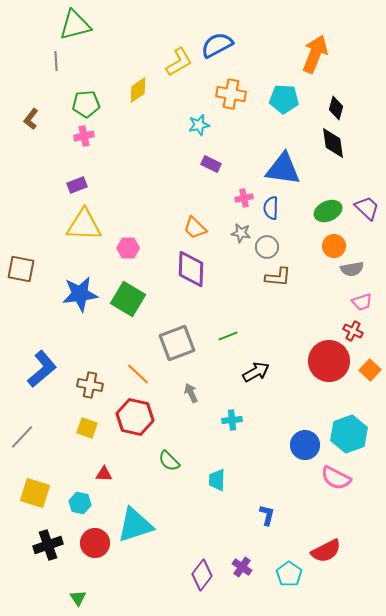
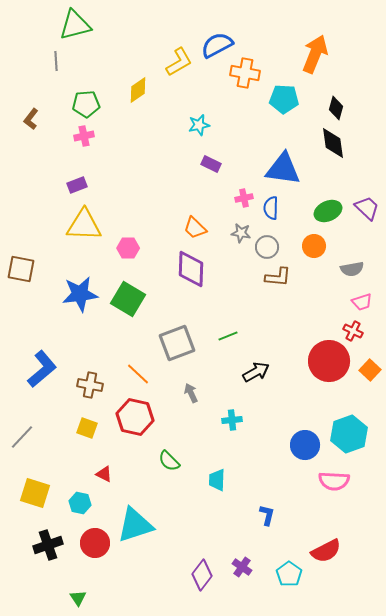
orange cross at (231, 94): moved 14 px right, 21 px up
orange circle at (334, 246): moved 20 px left
red triangle at (104, 474): rotated 24 degrees clockwise
pink semicircle at (336, 478): moved 2 px left, 3 px down; rotated 24 degrees counterclockwise
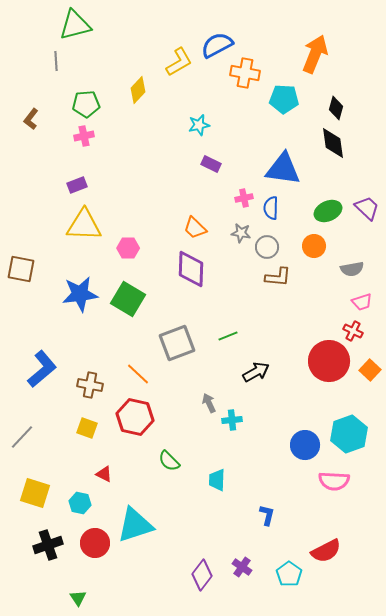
yellow diamond at (138, 90): rotated 12 degrees counterclockwise
gray arrow at (191, 393): moved 18 px right, 10 px down
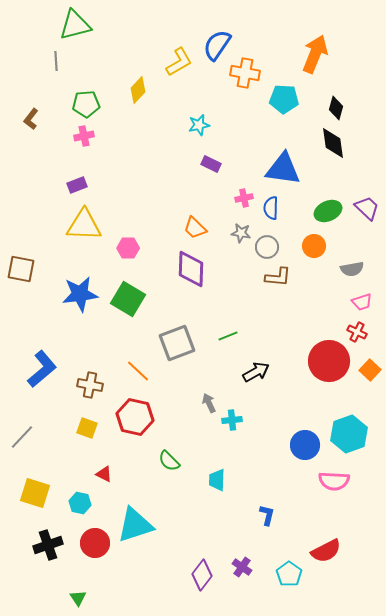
blue semicircle at (217, 45): rotated 28 degrees counterclockwise
red cross at (353, 331): moved 4 px right, 1 px down
orange line at (138, 374): moved 3 px up
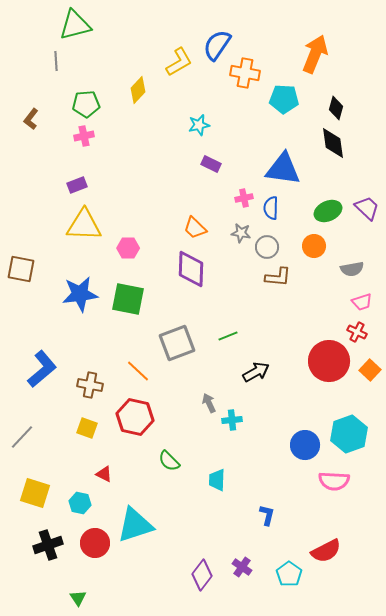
green square at (128, 299): rotated 20 degrees counterclockwise
